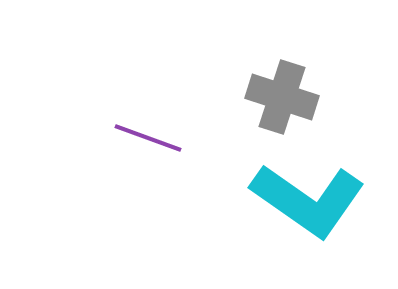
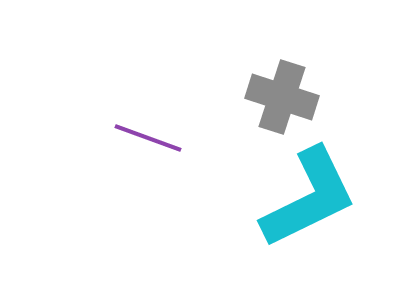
cyan L-shape: moved 1 px right, 2 px up; rotated 61 degrees counterclockwise
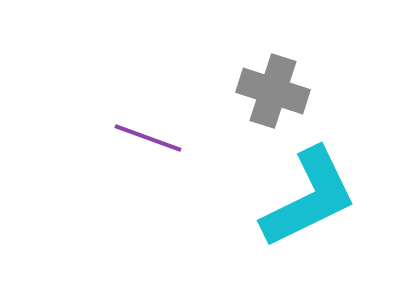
gray cross: moved 9 px left, 6 px up
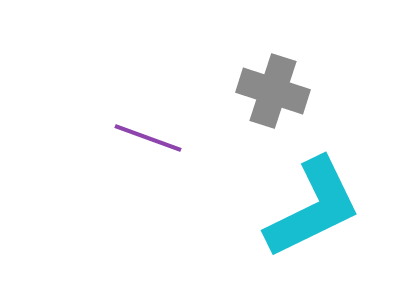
cyan L-shape: moved 4 px right, 10 px down
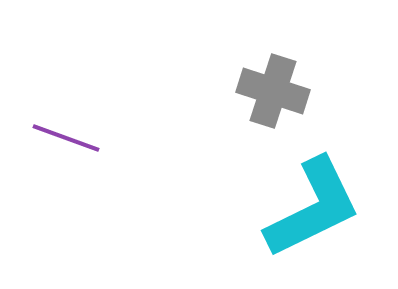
purple line: moved 82 px left
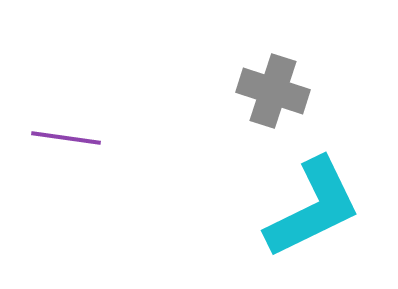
purple line: rotated 12 degrees counterclockwise
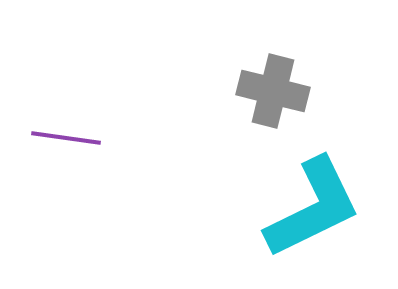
gray cross: rotated 4 degrees counterclockwise
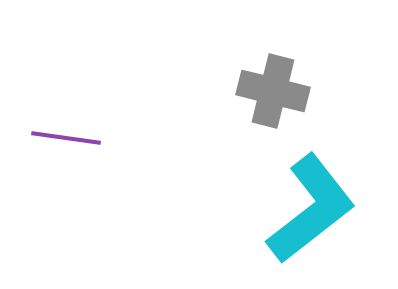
cyan L-shape: moved 2 px left, 1 px down; rotated 12 degrees counterclockwise
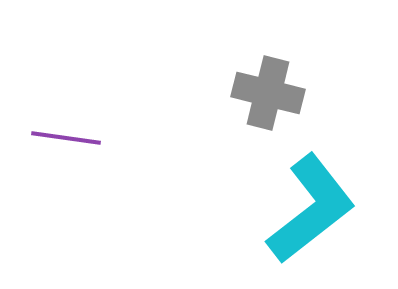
gray cross: moved 5 px left, 2 px down
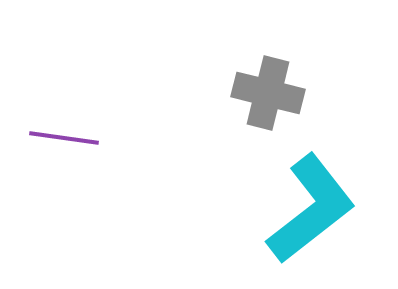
purple line: moved 2 px left
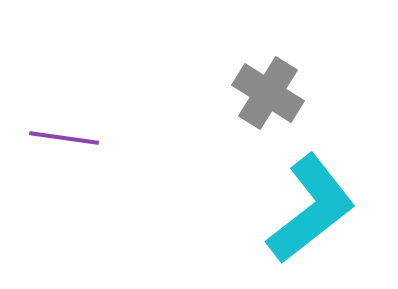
gray cross: rotated 18 degrees clockwise
